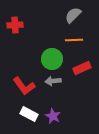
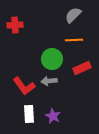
gray arrow: moved 4 px left
white rectangle: rotated 60 degrees clockwise
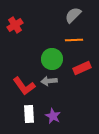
red cross: rotated 28 degrees counterclockwise
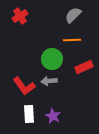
red cross: moved 5 px right, 9 px up
orange line: moved 2 px left
red rectangle: moved 2 px right, 1 px up
